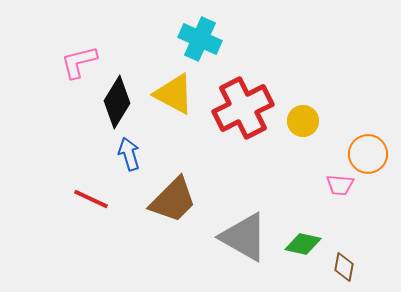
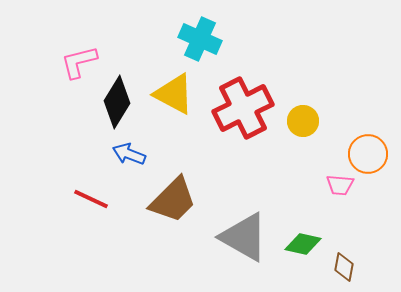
blue arrow: rotated 52 degrees counterclockwise
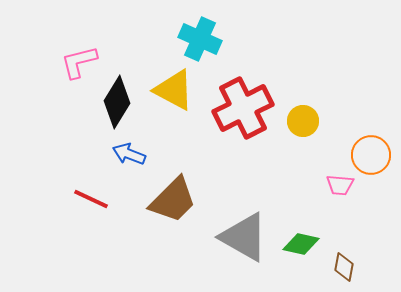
yellow triangle: moved 4 px up
orange circle: moved 3 px right, 1 px down
green diamond: moved 2 px left
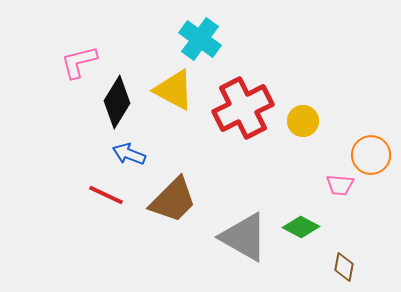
cyan cross: rotated 12 degrees clockwise
red line: moved 15 px right, 4 px up
green diamond: moved 17 px up; rotated 15 degrees clockwise
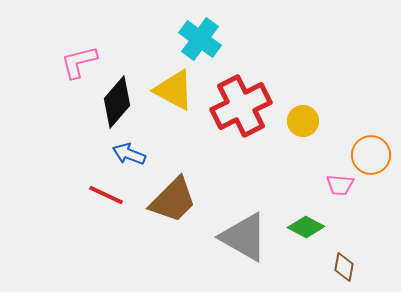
black diamond: rotated 9 degrees clockwise
red cross: moved 2 px left, 2 px up
green diamond: moved 5 px right
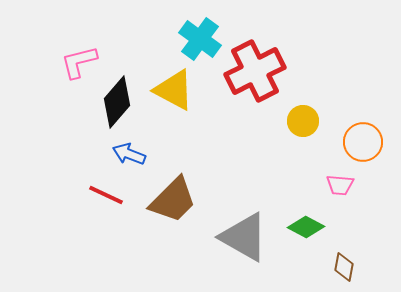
red cross: moved 14 px right, 35 px up
orange circle: moved 8 px left, 13 px up
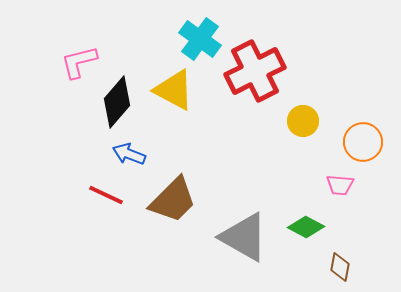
brown diamond: moved 4 px left
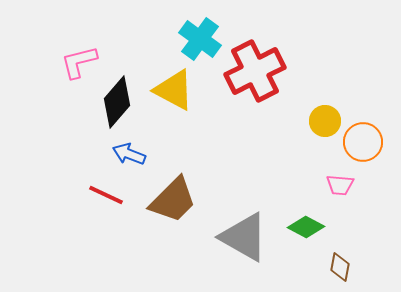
yellow circle: moved 22 px right
